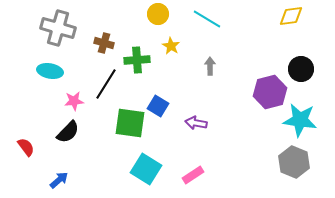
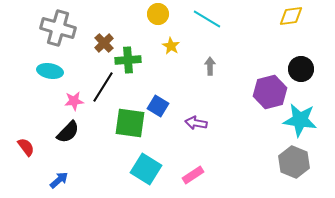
brown cross: rotated 30 degrees clockwise
green cross: moved 9 px left
black line: moved 3 px left, 3 px down
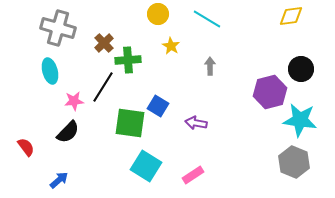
cyan ellipse: rotated 65 degrees clockwise
cyan square: moved 3 px up
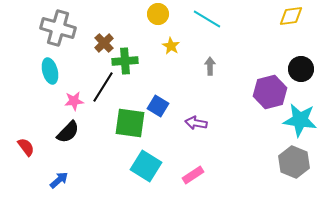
green cross: moved 3 px left, 1 px down
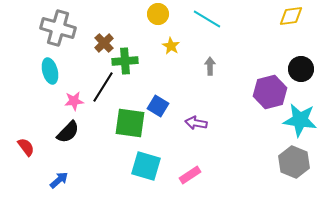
cyan square: rotated 16 degrees counterclockwise
pink rectangle: moved 3 px left
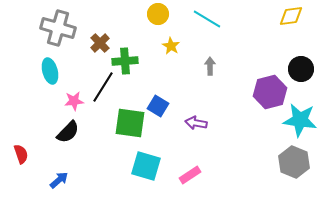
brown cross: moved 4 px left
red semicircle: moved 5 px left, 7 px down; rotated 18 degrees clockwise
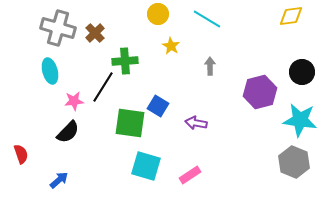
brown cross: moved 5 px left, 10 px up
black circle: moved 1 px right, 3 px down
purple hexagon: moved 10 px left
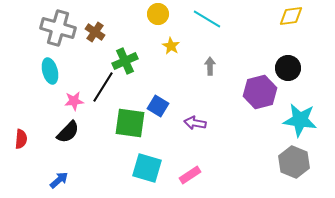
brown cross: moved 1 px up; rotated 12 degrees counterclockwise
green cross: rotated 20 degrees counterclockwise
black circle: moved 14 px left, 4 px up
purple arrow: moved 1 px left
red semicircle: moved 15 px up; rotated 24 degrees clockwise
cyan square: moved 1 px right, 2 px down
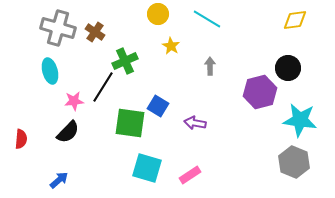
yellow diamond: moved 4 px right, 4 px down
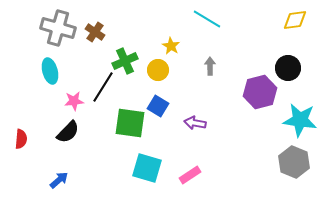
yellow circle: moved 56 px down
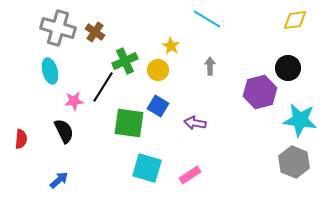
green square: moved 1 px left
black semicircle: moved 4 px left, 1 px up; rotated 70 degrees counterclockwise
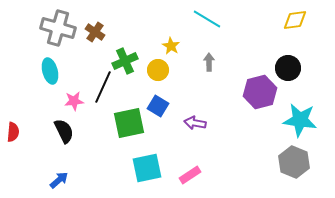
gray arrow: moved 1 px left, 4 px up
black line: rotated 8 degrees counterclockwise
green square: rotated 20 degrees counterclockwise
red semicircle: moved 8 px left, 7 px up
cyan square: rotated 28 degrees counterclockwise
